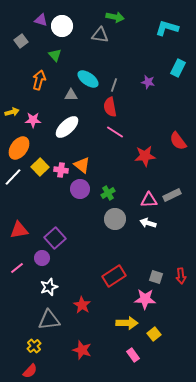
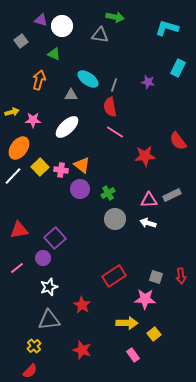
green triangle at (55, 55): moved 1 px left, 1 px up; rotated 24 degrees counterclockwise
white line at (13, 177): moved 1 px up
purple circle at (42, 258): moved 1 px right
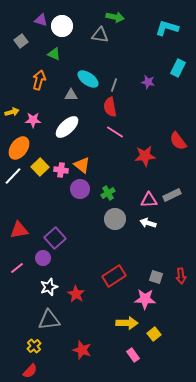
red star at (82, 305): moved 6 px left, 11 px up
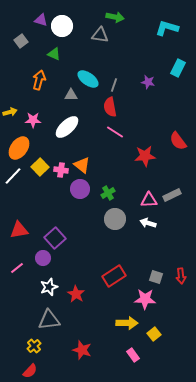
yellow arrow at (12, 112): moved 2 px left
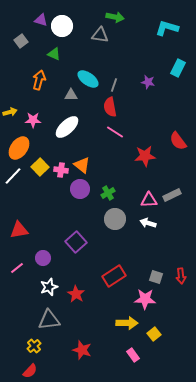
purple square at (55, 238): moved 21 px right, 4 px down
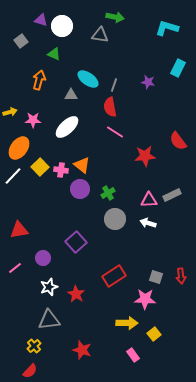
pink line at (17, 268): moved 2 px left
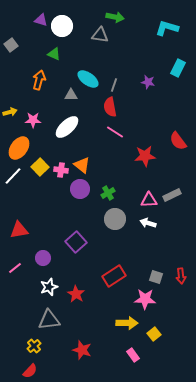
gray square at (21, 41): moved 10 px left, 4 px down
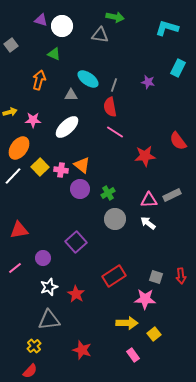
white arrow at (148, 223): rotated 21 degrees clockwise
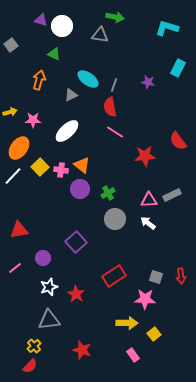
gray triangle at (71, 95): rotated 24 degrees counterclockwise
white ellipse at (67, 127): moved 4 px down
red semicircle at (30, 371): moved 5 px up
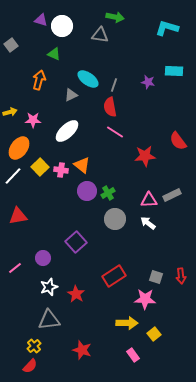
cyan rectangle at (178, 68): moved 4 px left, 3 px down; rotated 66 degrees clockwise
purple circle at (80, 189): moved 7 px right, 2 px down
red triangle at (19, 230): moved 1 px left, 14 px up
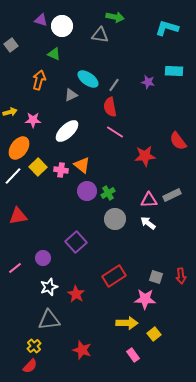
gray line at (114, 85): rotated 16 degrees clockwise
yellow square at (40, 167): moved 2 px left
